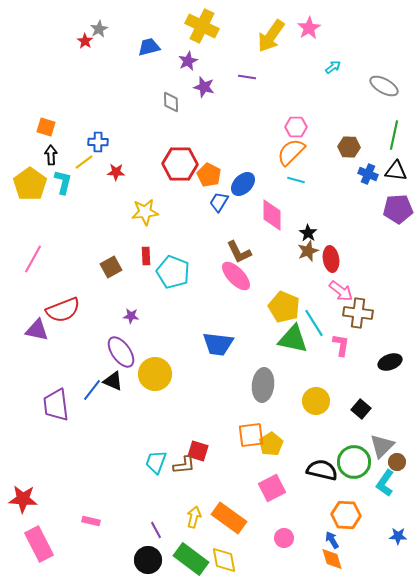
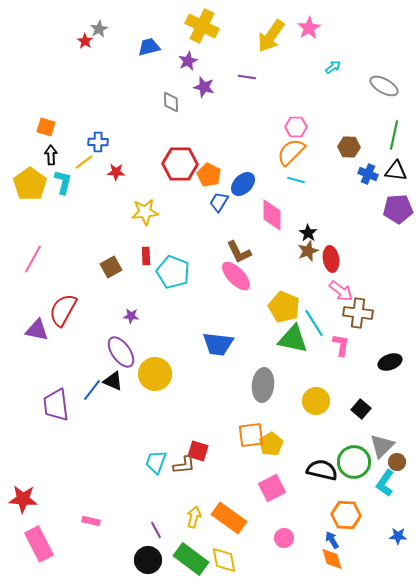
red semicircle at (63, 310): rotated 140 degrees clockwise
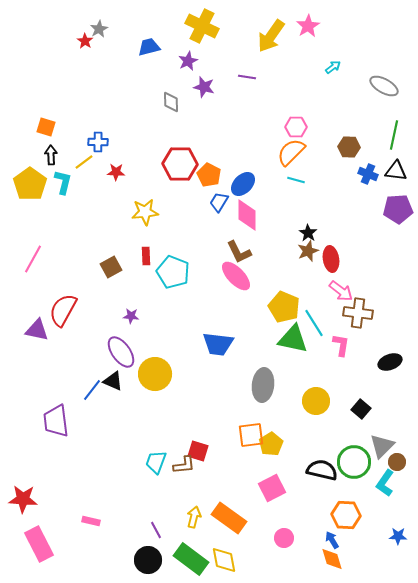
pink star at (309, 28): moved 1 px left, 2 px up
pink diamond at (272, 215): moved 25 px left
purple trapezoid at (56, 405): moved 16 px down
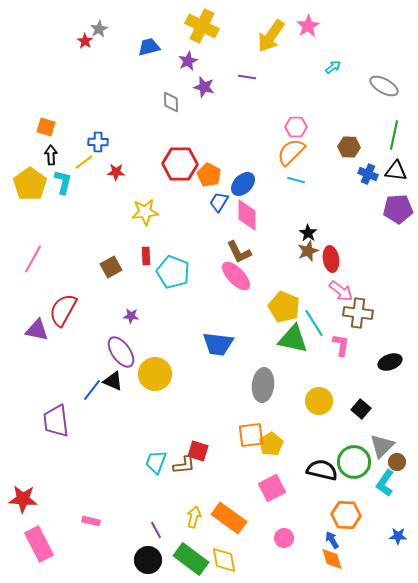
yellow circle at (316, 401): moved 3 px right
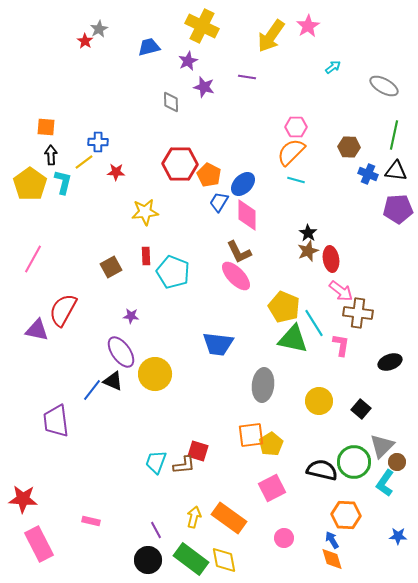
orange square at (46, 127): rotated 12 degrees counterclockwise
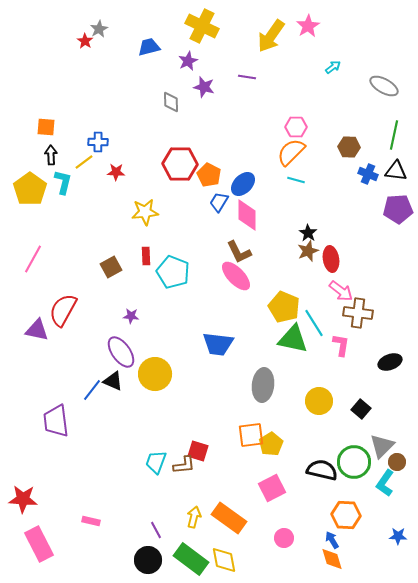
yellow pentagon at (30, 184): moved 5 px down
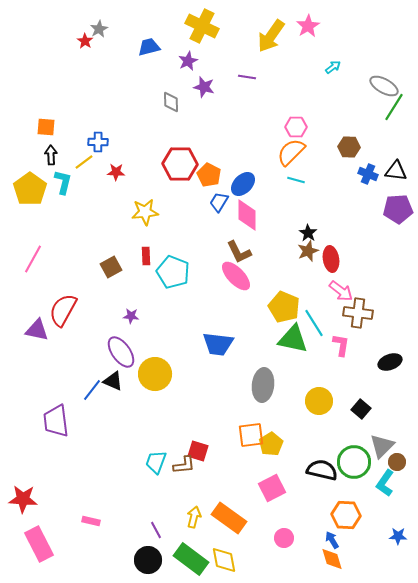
green line at (394, 135): moved 28 px up; rotated 20 degrees clockwise
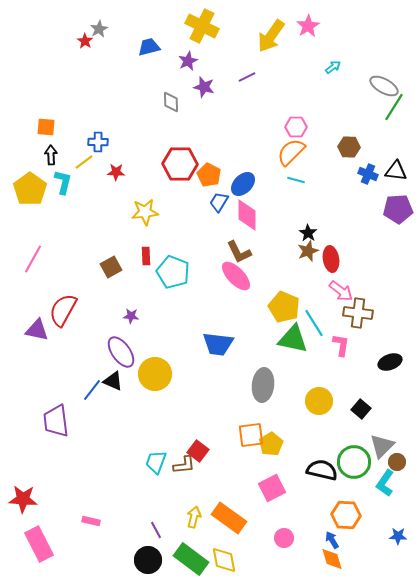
purple line at (247, 77): rotated 36 degrees counterclockwise
red square at (198, 451): rotated 20 degrees clockwise
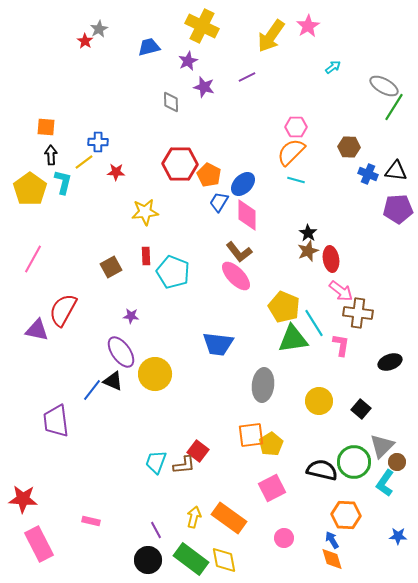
brown L-shape at (239, 252): rotated 12 degrees counterclockwise
green triangle at (293, 339): rotated 20 degrees counterclockwise
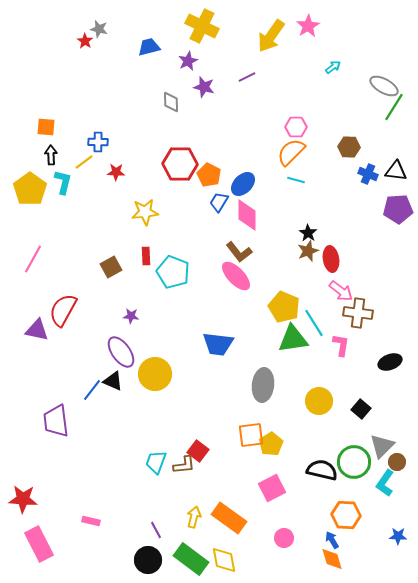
gray star at (99, 29): rotated 30 degrees counterclockwise
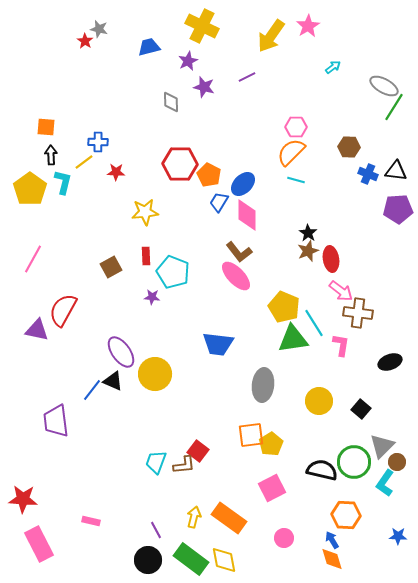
purple star at (131, 316): moved 21 px right, 19 px up
